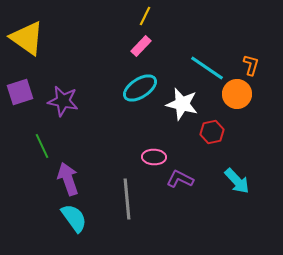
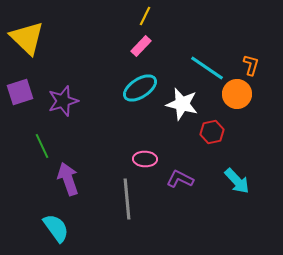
yellow triangle: rotated 9 degrees clockwise
purple star: rotated 28 degrees counterclockwise
pink ellipse: moved 9 px left, 2 px down
cyan semicircle: moved 18 px left, 10 px down
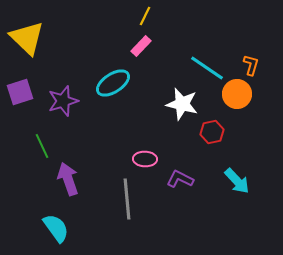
cyan ellipse: moved 27 px left, 5 px up
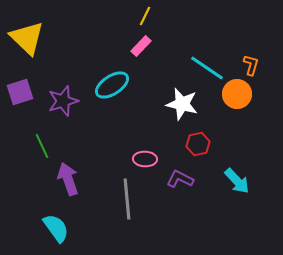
cyan ellipse: moved 1 px left, 2 px down
red hexagon: moved 14 px left, 12 px down
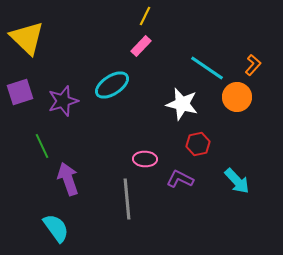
orange L-shape: moved 2 px right; rotated 25 degrees clockwise
orange circle: moved 3 px down
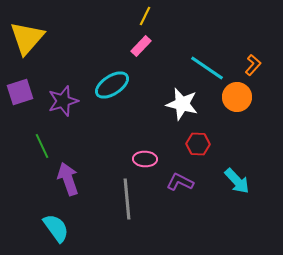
yellow triangle: rotated 27 degrees clockwise
red hexagon: rotated 15 degrees clockwise
purple L-shape: moved 3 px down
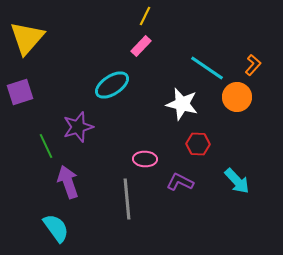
purple star: moved 15 px right, 26 px down
green line: moved 4 px right
purple arrow: moved 3 px down
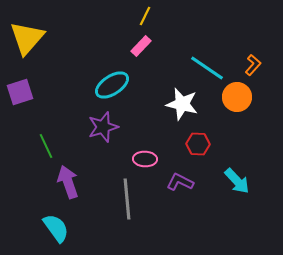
purple star: moved 25 px right
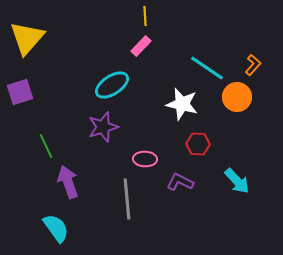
yellow line: rotated 30 degrees counterclockwise
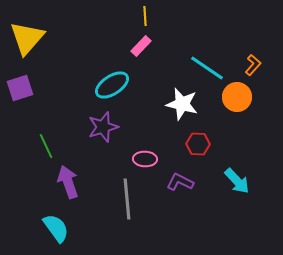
purple square: moved 4 px up
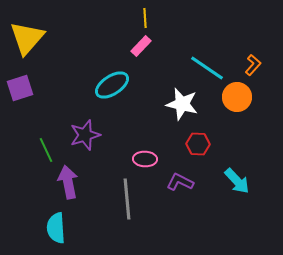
yellow line: moved 2 px down
purple star: moved 18 px left, 8 px down
green line: moved 4 px down
purple arrow: rotated 8 degrees clockwise
cyan semicircle: rotated 148 degrees counterclockwise
